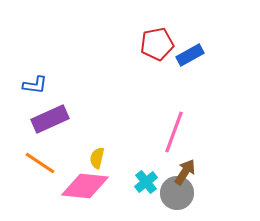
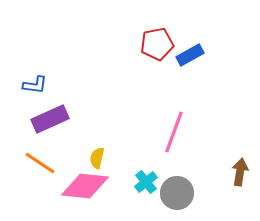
brown arrow: moved 55 px right; rotated 24 degrees counterclockwise
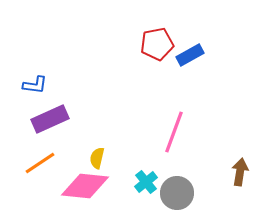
orange line: rotated 68 degrees counterclockwise
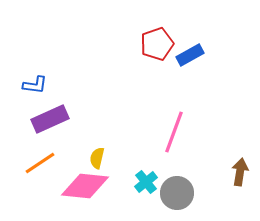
red pentagon: rotated 8 degrees counterclockwise
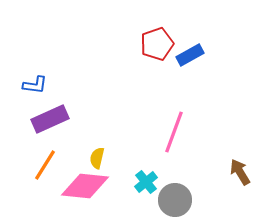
orange line: moved 5 px right, 2 px down; rotated 24 degrees counterclockwise
brown arrow: rotated 40 degrees counterclockwise
gray circle: moved 2 px left, 7 px down
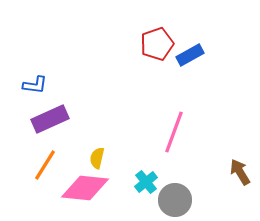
pink diamond: moved 2 px down
